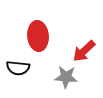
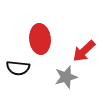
red ellipse: moved 2 px right, 3 px down
gray star: rotated 20 degrees counterclockwise
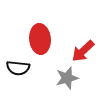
red arrow: moved 1 px left
gray star: moved 1 px right, 1 px down
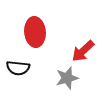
red ellipse: moved 5 px left, 7 px up
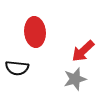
black semicircle: moved 1 px left
gray star: moved 8 px right, 1 px down
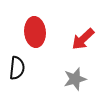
red arrow: moved 12 px up
black semicircle: rotated 90 degrees counterclockwise
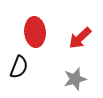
red arrow: moved 3 px left, 1 px up
black semicircle: moved 2 px right, 1 px up; rotated 15 degrees clockwise
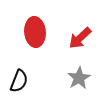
black semicircle: moved 14 px down
gray star: moved 4 px right, 1 px up; rotated 15 degrees counterclockwise
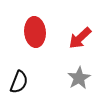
black semicircle: moved 1 px down
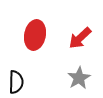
red ellipse: moved 3 px down; rotated 16 degrees clockwise
black semicircle: moved 3 px left; rotated 20 degrees counterclockwise
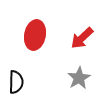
red arrow: moved 2 px right
